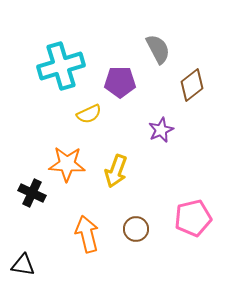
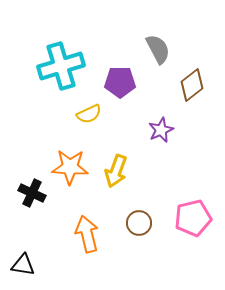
orange star: moved 3 px right, 3 px down
brown circle: moved 3 px right, 6 px up
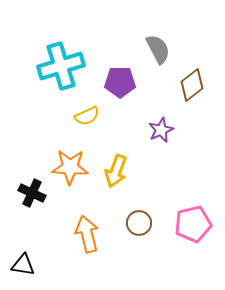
yellow semicircle: moved 2 px left, 2 px down
pink pentagon: moved 6 px down
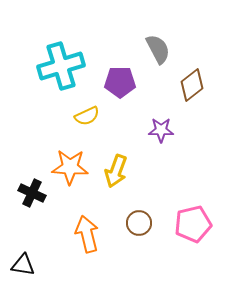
purple star: rotated 25 degrees clockwise
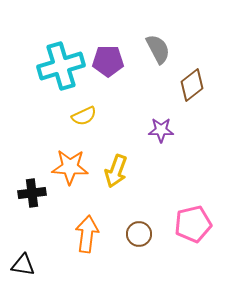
purple pentagon: moved 12 px left, 21 px up
yellow semicircle: moved 3 px left
black cross: rotated 32 degrees counterclockwise
brown circle: moved 11 px down
orange arrow: rotated 21 degrees clockwise
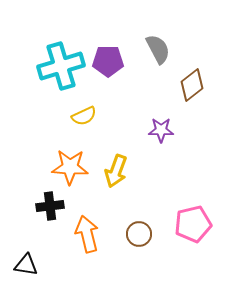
black cross: moved 18 px right, 13 px down
orange arrow: rotated 21 degrees counterclockwise
black triangle: moved 3 px right
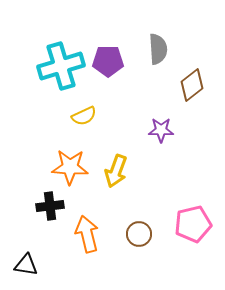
gray semicircle: rotated 24 degrees clockwise
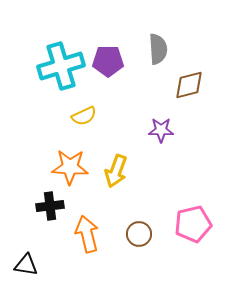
brown diamond: moved 3 px left; rotated 24 degrees clockwise
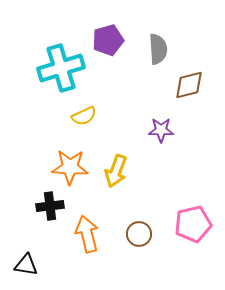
purple pentagon: moved 21 px up; rotated 16 degrees counterclockwise
cyan cross: moved 2 px down
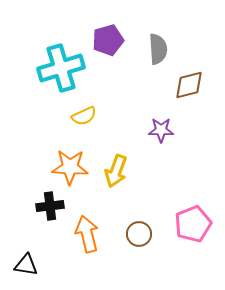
pink pentagon: rotated 9 degrees counterclockwise
